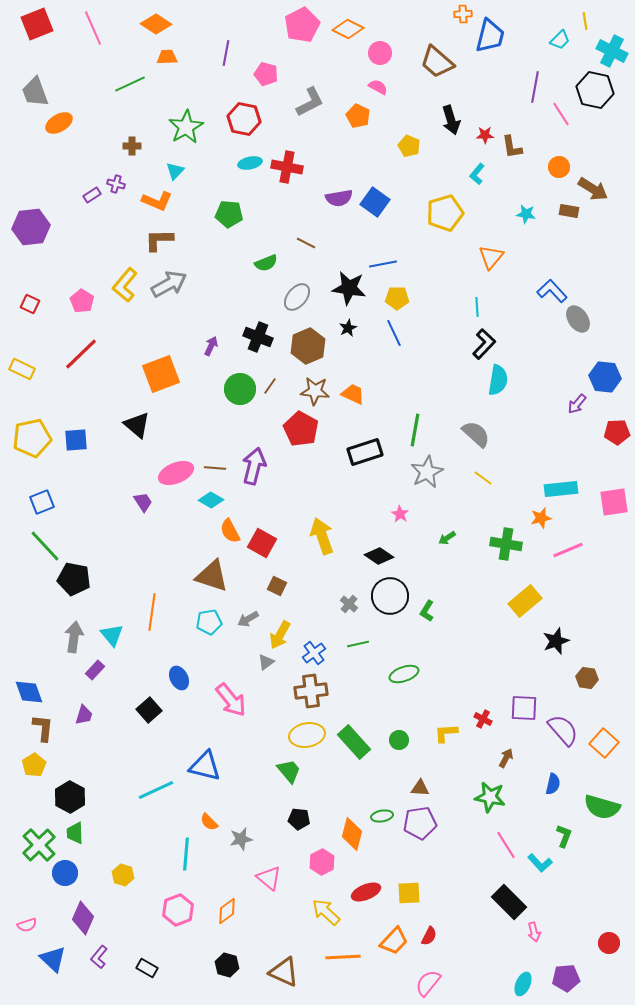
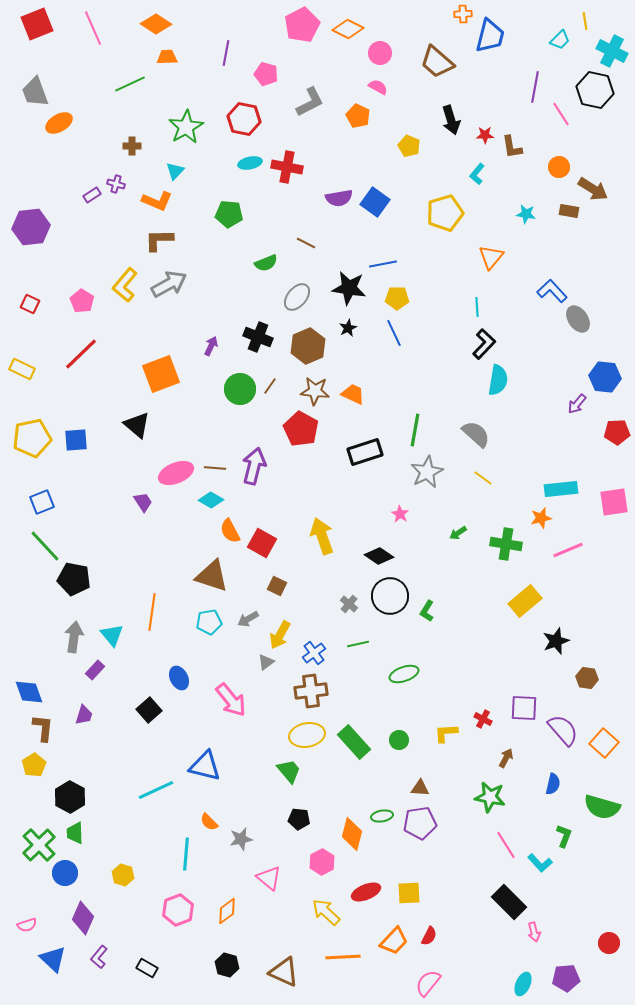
green arrow at (447, 538): moved 11 px right, 5 px up
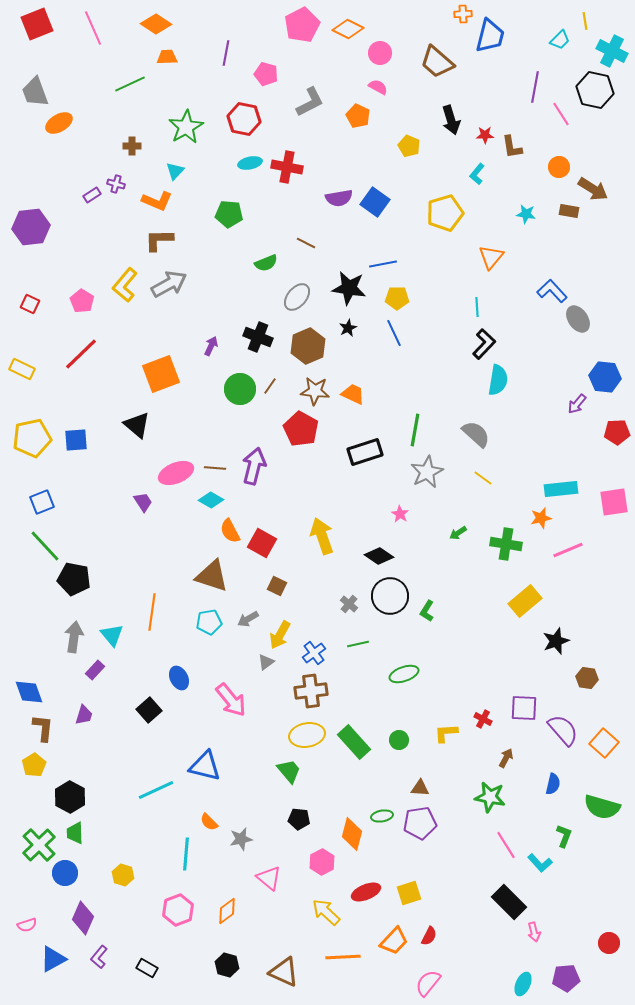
yellow square at (409, 893): rotated 15 degrees counterclockwise
blue triangle at (53, 959): rotated 48 degrees clockwise
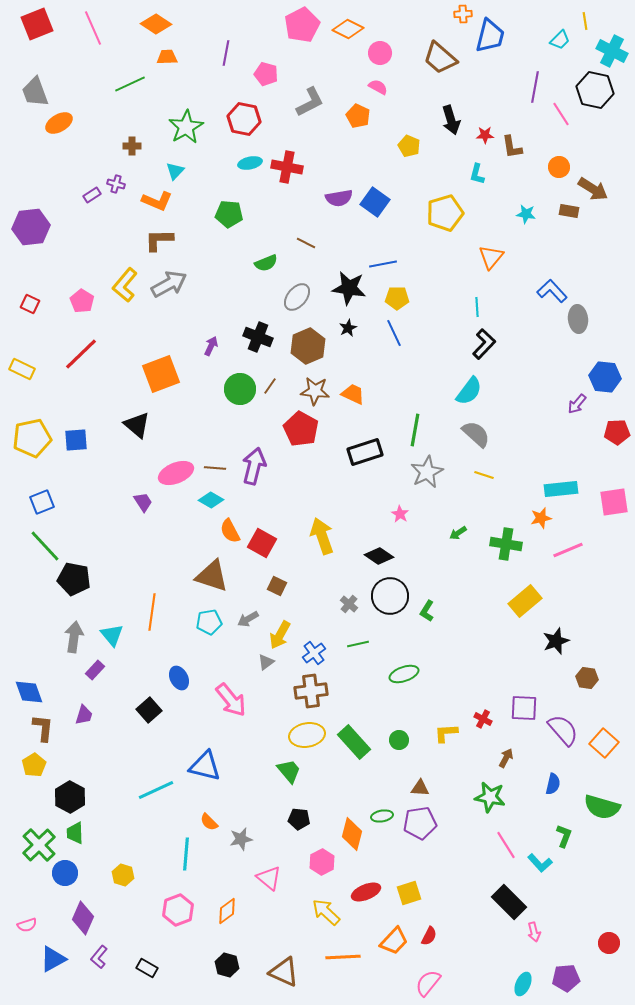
brown trapezoid at (437, 62): moved 3 px right, 4 px up
cyan L-shape at (477, 174): rotated 25 degrees counterclockwise
gray ellipse at (578, 319): rotated 28 degrees clockwise
cyan semicircle at (498, 380): moved 29 px left, 11 px down; rotated 28 degrees clockwise
yellow line at (483, 478): moved 1 px right, 3 px up; rotated 18 degrees counterclockwise
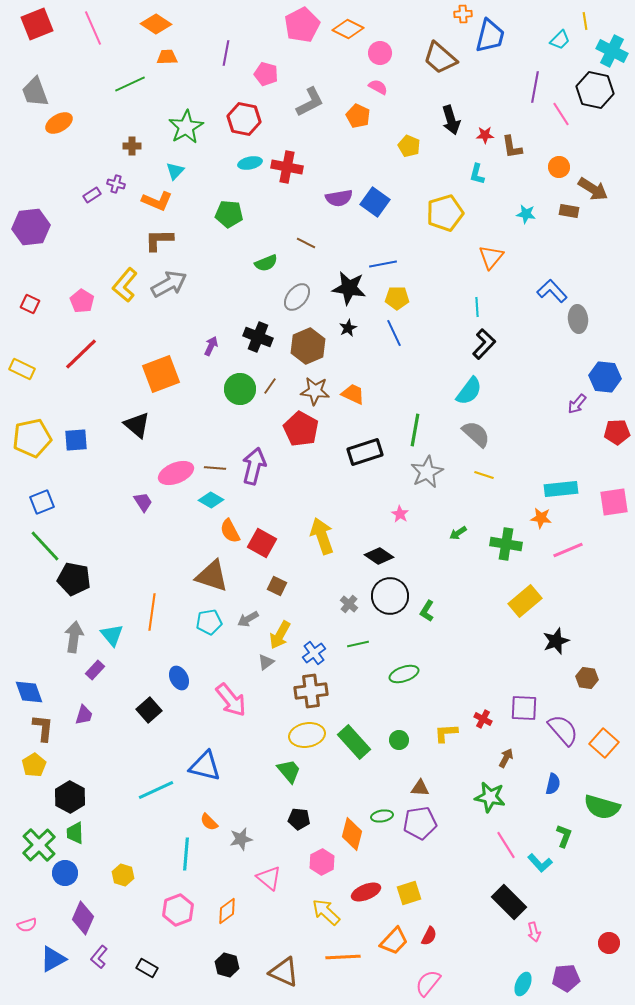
orange star at (541, 518): rotated 20 degrees clockwise
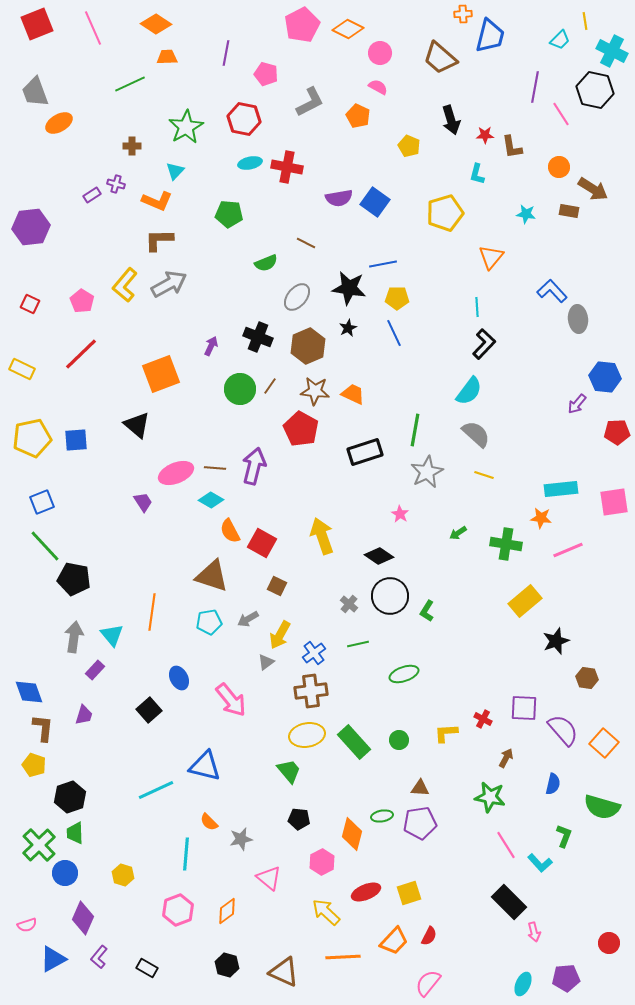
yellow pentagon at (34, 765): rotated 20 degrees counterclockwise
black hexagon at (70, 797): rotated 12 degrees clockwise
